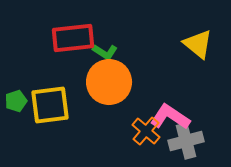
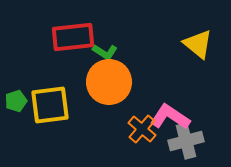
red rectangle: moved 1 px up
orange cross: moved 4 px left, 2 px up
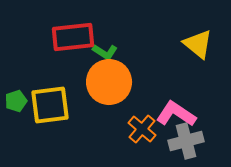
pink L-shape: moved 6 px right, 3 px up
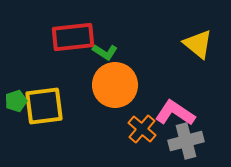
orange circle: moved 6 px right, 3 px down
yellow square: moved 6 px left, 1 px down
pink L-shape: moved 1 px left, 1 px up
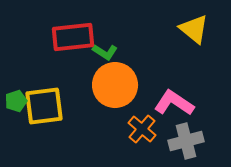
yellow triangle: moved 4 px left, 15 px up
pink L-shape: moved 1 px left, 10 px up
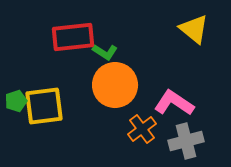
orange cross: rotated 12 degrees clockwise
